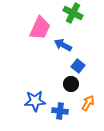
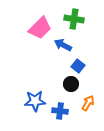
green cross: moved 1 px right, 6 px down; rotated 18 degrees counterclockwise
pink trapezoid: rotated 20 degrees clockwise
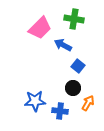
black circle: moved 2 px right, 4 px down
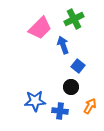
green cross: rotated 36 degrees counterclockwise
blue arrow: rotated 42 degrees clockwise
black circle: moved 2 px left, 1 px up
orange arrow: moved 2 px right, 3 px down
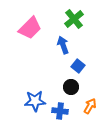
green cross: rotated 12 degrees counterclockwise
pink trapezoid: moved 10 px left
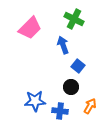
green cross: rotated 24 degrees counterclockwise
